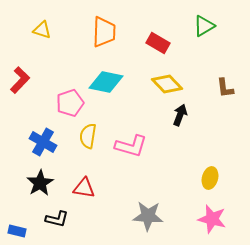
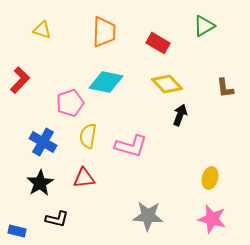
red triangle: moved 10 px up; rotated 15 degrees counterclockwise
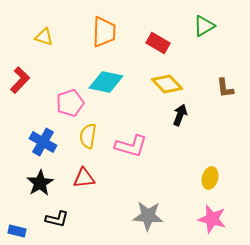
yellow triangle: moved 2 px right, 7 px down
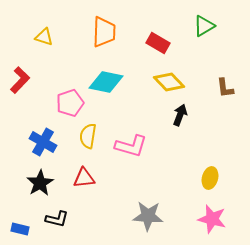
yellow diamond: moved 2 px right, 2 px up
blue rectangle: moved 3 px right, 2 px up
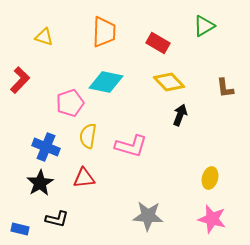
blue cross: moved 3 px right, 5 px down; rotated 8 degrees counterclockwise
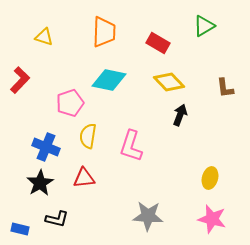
cyan diamond: moved 3 px right, 2 px up
pink L-shape: rotated 92 degrees clockwise
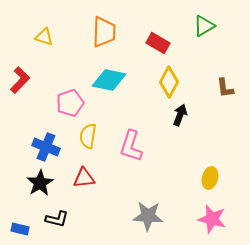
yellow diamond: rotated 72 degrees clockwise
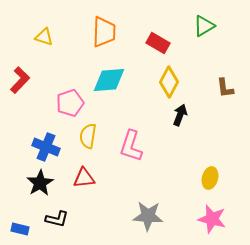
cyan diamond: rotated 16 degrees counterclockwise
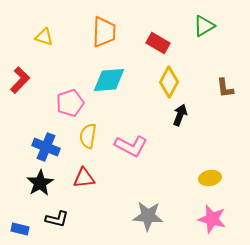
pink L-shape: rotated 80 degrees counterclockwise
yellow ellipse: rotated 65 degrees clockwise
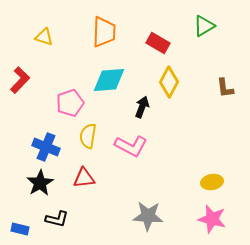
black arrow: moved 38 px left, 8 px up
yellow ellipse: moved 2 px right, 4 px down
